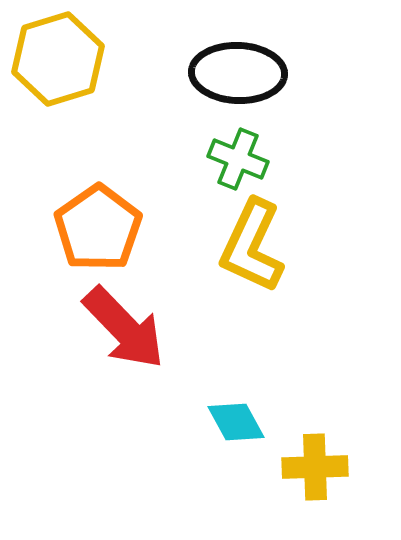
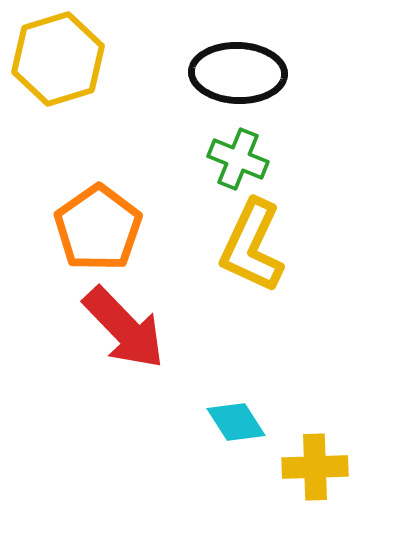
cyan diamond: rotated 4 degrees counterclockwise
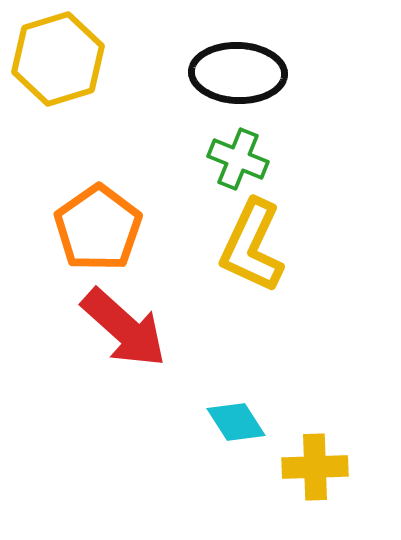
red arrow: rotated 4 degrees counterclockwise
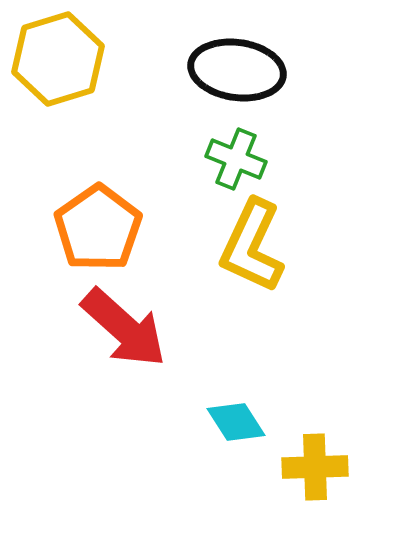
black ellipse: moved 1 px left, 3 px up; rotated 6 degrees clockwise
green cross: moved 2 px left
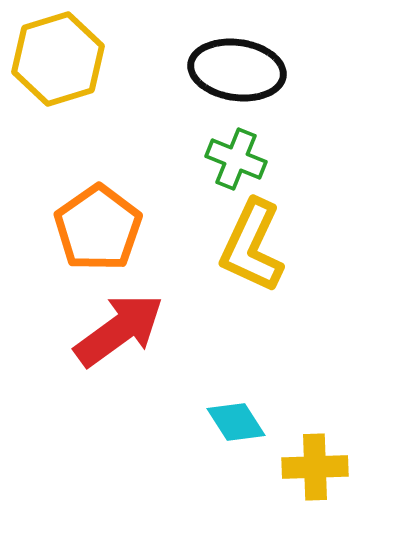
red arrow: moved 5 px left, 2 px down; rotated 78 degrees counterclockwise
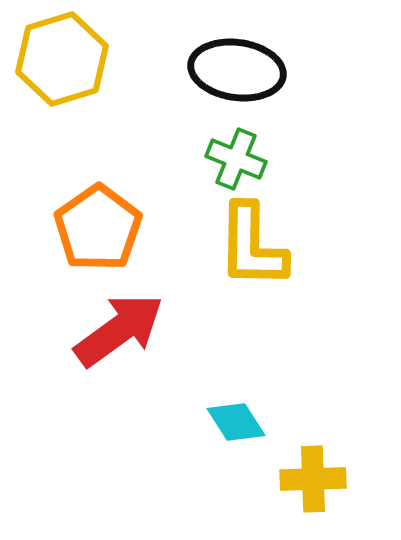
yellow hexagon: moved 4 px right
yellow L-shape: rotated 24 degrees counterclockwise
yellow cross: moved 2 px left, 12 px down
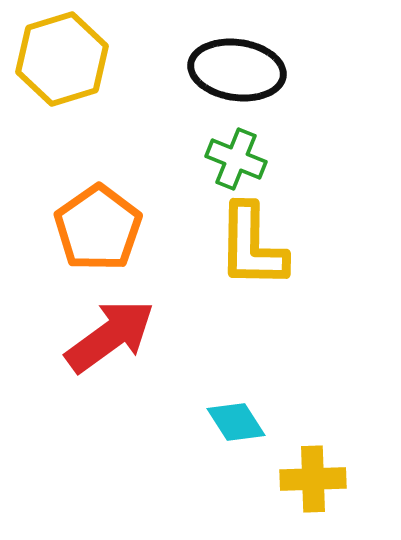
red arrow: moved 9 px left, 6 px down
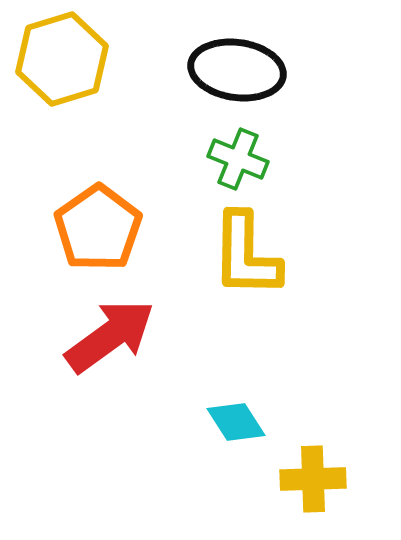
green cross: moved 2 px right
yellow L-shape: moved 6 px left, 9 px down
